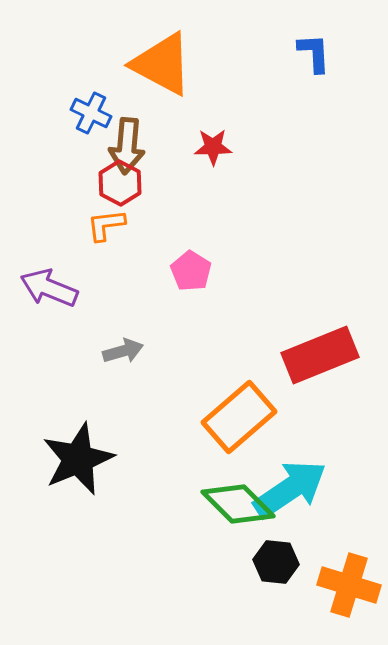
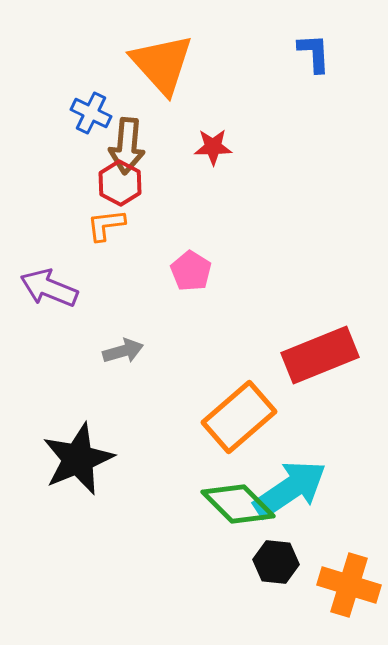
orange triangle: rotated 20 degrees clockwise
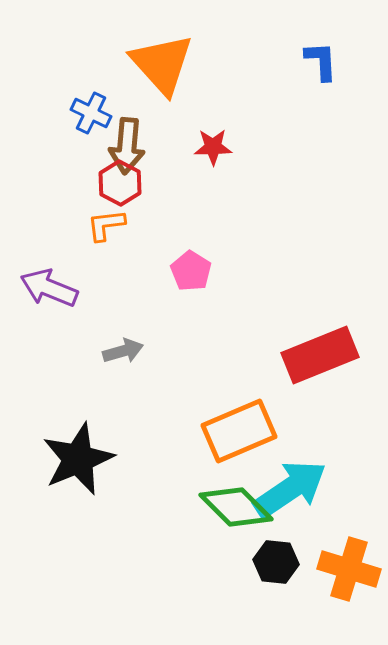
blue L-shape: moved 7 px right, 8 px down
orange rectangle: moved 14 px down; rotated 18 degrees clockwise
green diamond: moved 2 px left, 3 px down
orange cross: moved 16 px up
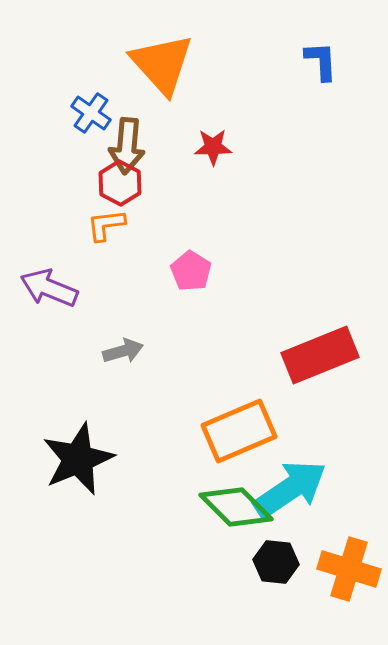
blue cross: rotated 9 degrees clockwise
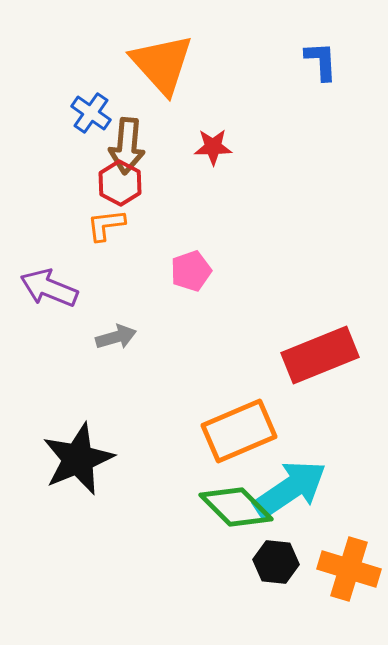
pink pentagon: rotated 21 degrees clockwise
gray arrow: moved 7 px left, 14 px up
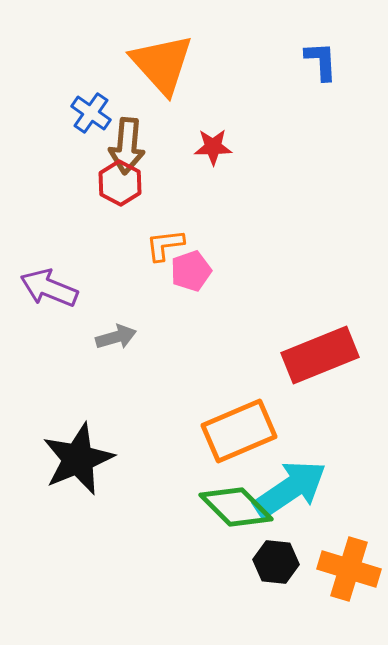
orange L-shape: moved 59 px right, 20 px down
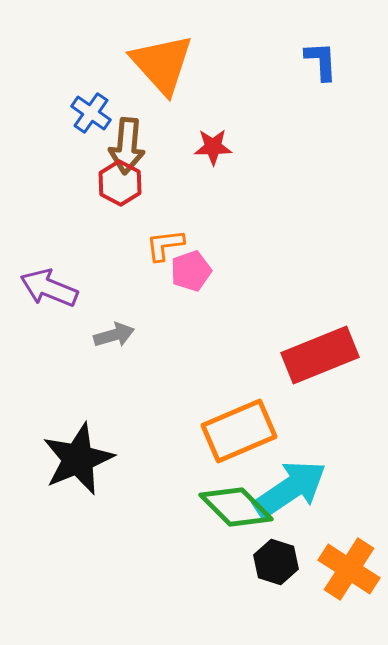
gray arrow: moved 2 px left, 2 px up
black hexagon: rotated 12 degrees clockwise
orange cross: rotated 16 degrees clockwise
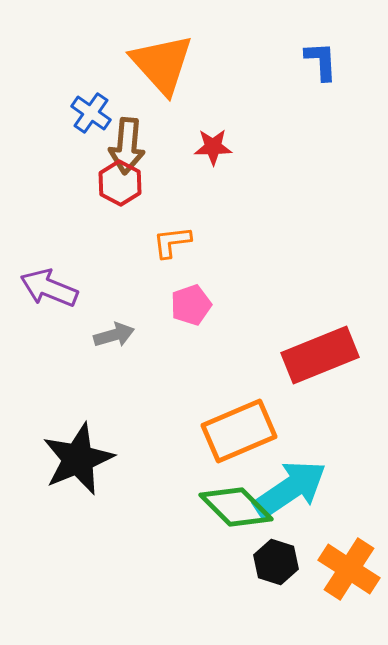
orange L-shape: moved 7 px right, 3 px up
pink pentagon: moved 34 px down
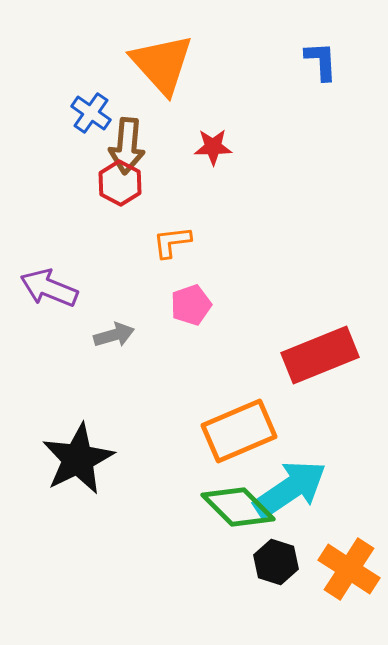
black star: rotated 4 degrees counterclockwise
green diamond: moved 2 px right
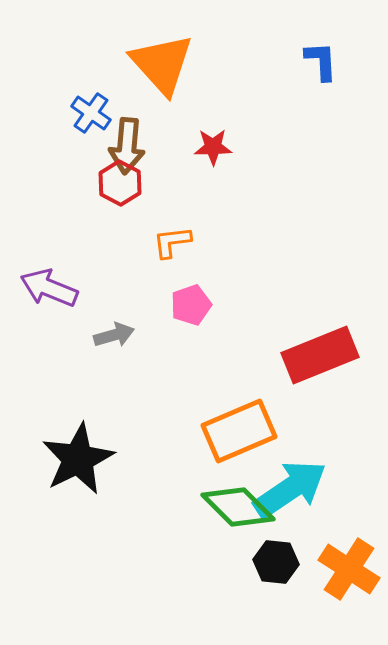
black hexagon: rotated 12 degrees counterclockwise
